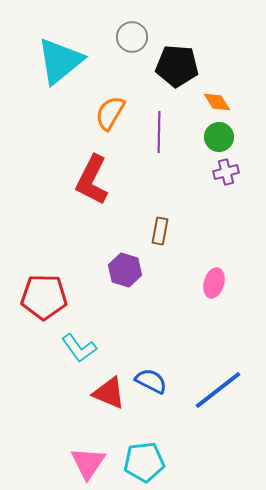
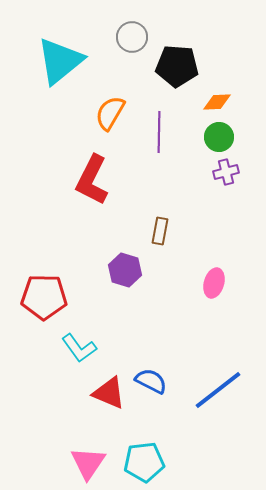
orange diamond: rotated 60 degrees counterclockwise
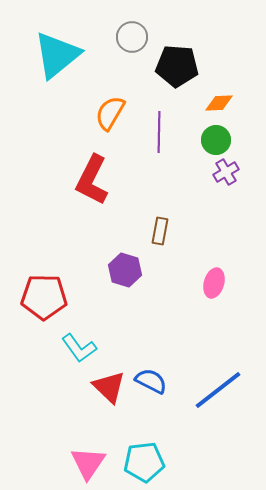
cyan triangle: moved 3 px left, 6 px up
orange diamond: moved 2 px right, 1 px down
green circle: moved 3 px left, 3 px down
purple cross: rotated 15 degrees counterclockwise
red triangle: moved 6 px up; rotated 21 degrees clockwise
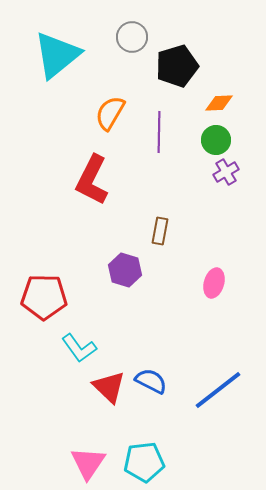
black pentagon: rotated 21 degrees counterclockwise
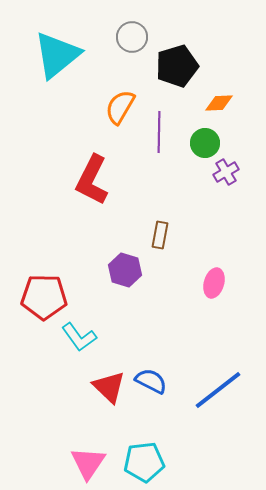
orange semicircle: moved 10 px right, 6 px up
green circle: moved 11 px left, 3 px down
brown rectangle: moved 4 px down
cyan L-shape: moved 11 px up
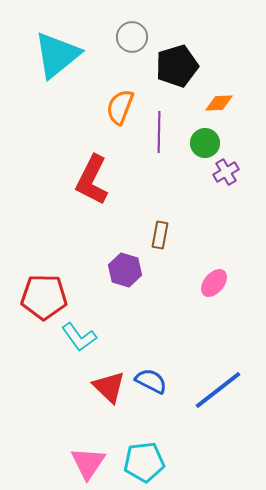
orange semicircle: rotated 9 degrees counterclockwise
pink ellipse: rotated 24 degrees clockwise
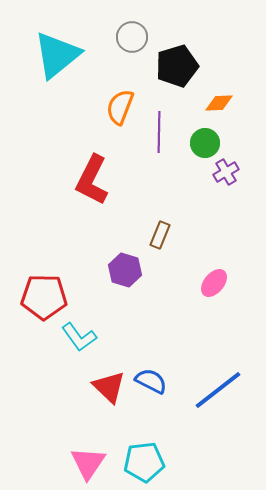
brown rectangle: rotated 12 degrees clockwise
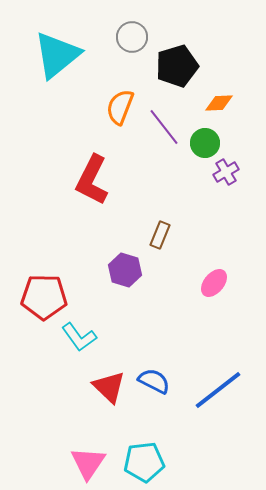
purple line: moved 5 px right, 5 px up; rotated 39 degrees counterclockwise
blue semicircle: moved 3 px right
